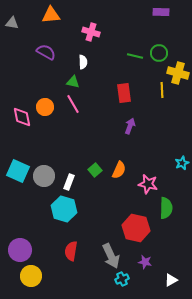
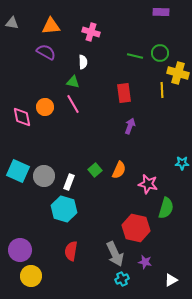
orange triangle: moved 11 px down
green circle: moved 1 px right
cyan star: rotated 24 degrees clockwise
green semicircle: rotated 15 degrees clockwise
gray arrow: moved 4 px right, 2 px up
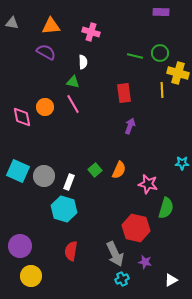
purple circle: moved 4 px up
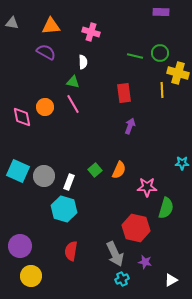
pink star: moved 1 px left, 3 px down; rotated 12 degrees counterclockwise
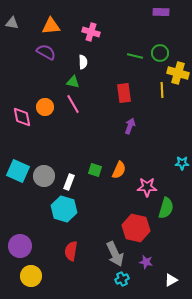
green square: rotated 32 degrees counterclockwise
purple star: moved 1 px right
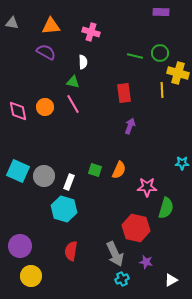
pink diamond: moved 4 px left, 6 px up
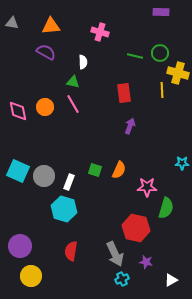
pink cross: moved 9 px right
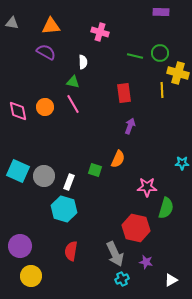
orange semicircle: moved 1 px left, 11 px up
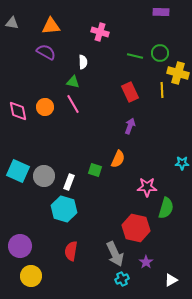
red rectangle: moved 6 px right, 1 px up; rotated 18 degrees counterclockwise
purple star: rotated 24 degrees clockwise
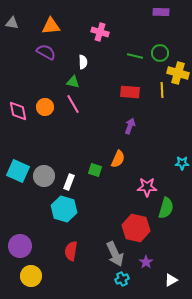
red rectangle: rotated 60 degrees counterclockwise
